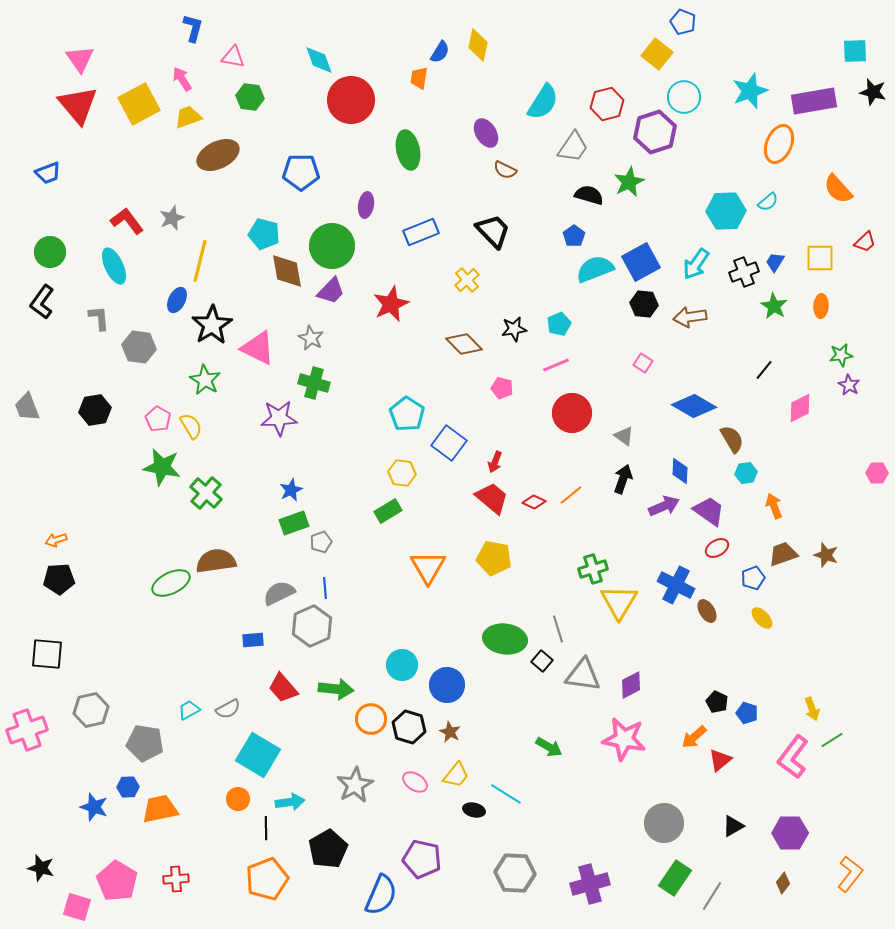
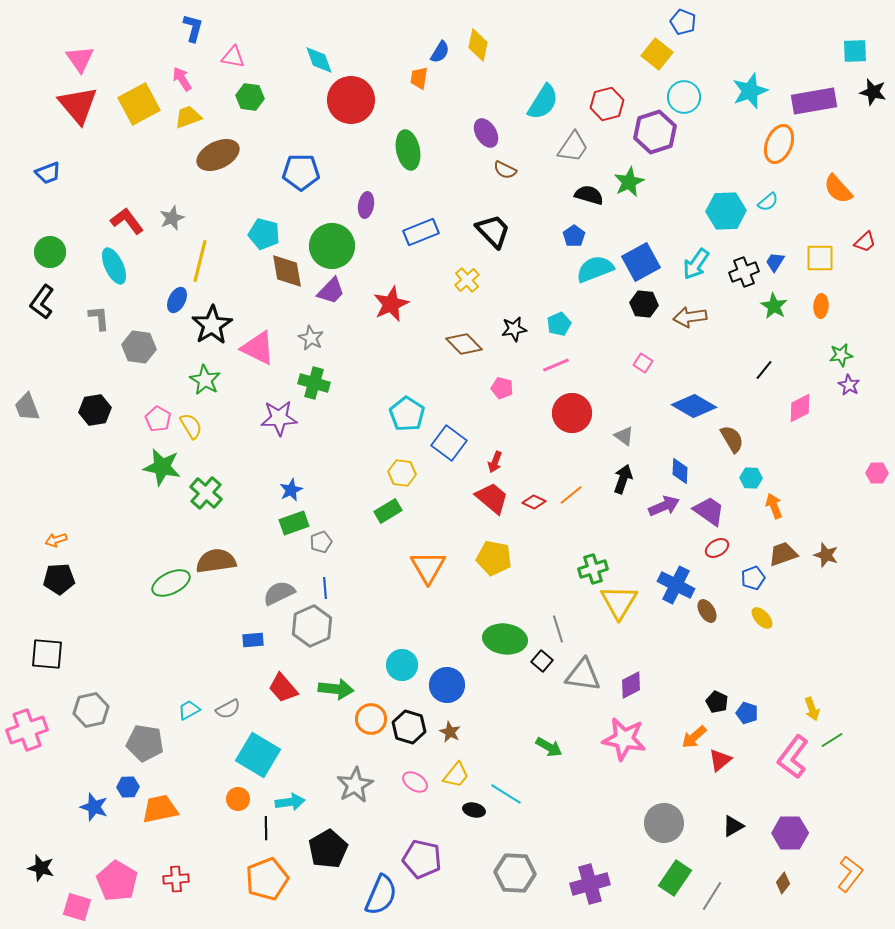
cyan hexagon at (746, 473): moved 5 px right, 5 px down; rotated 10 degrees clockwise
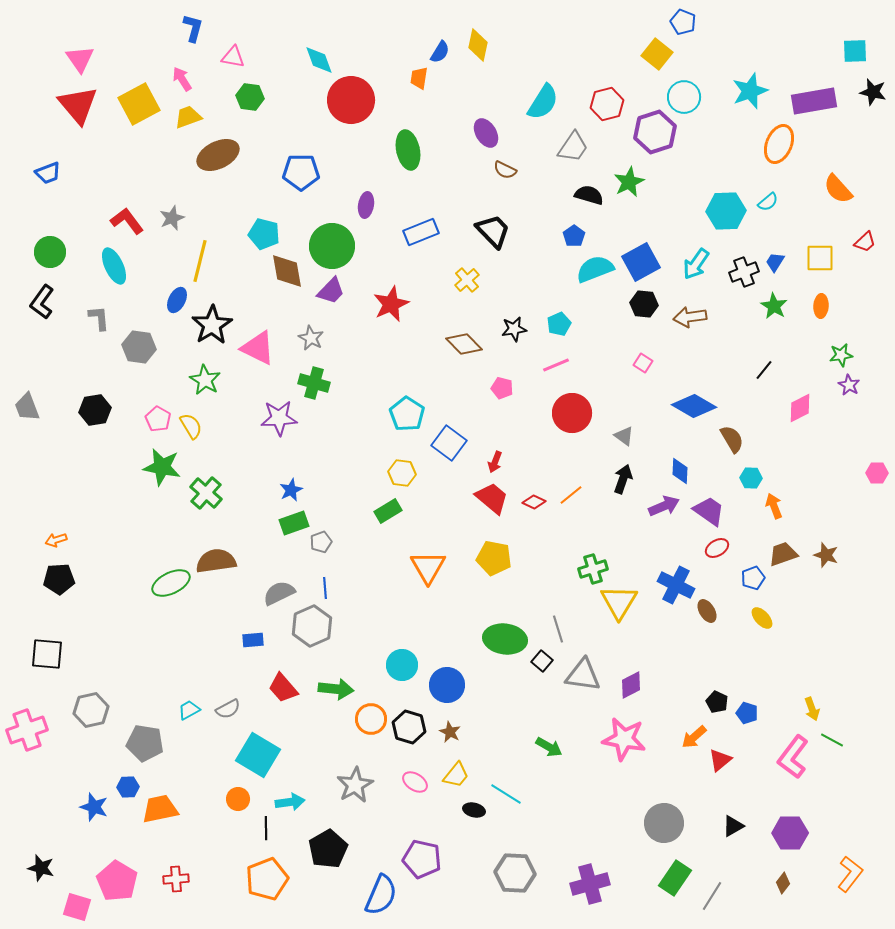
green line at (832, 740): rotated 60 degrees clockwise
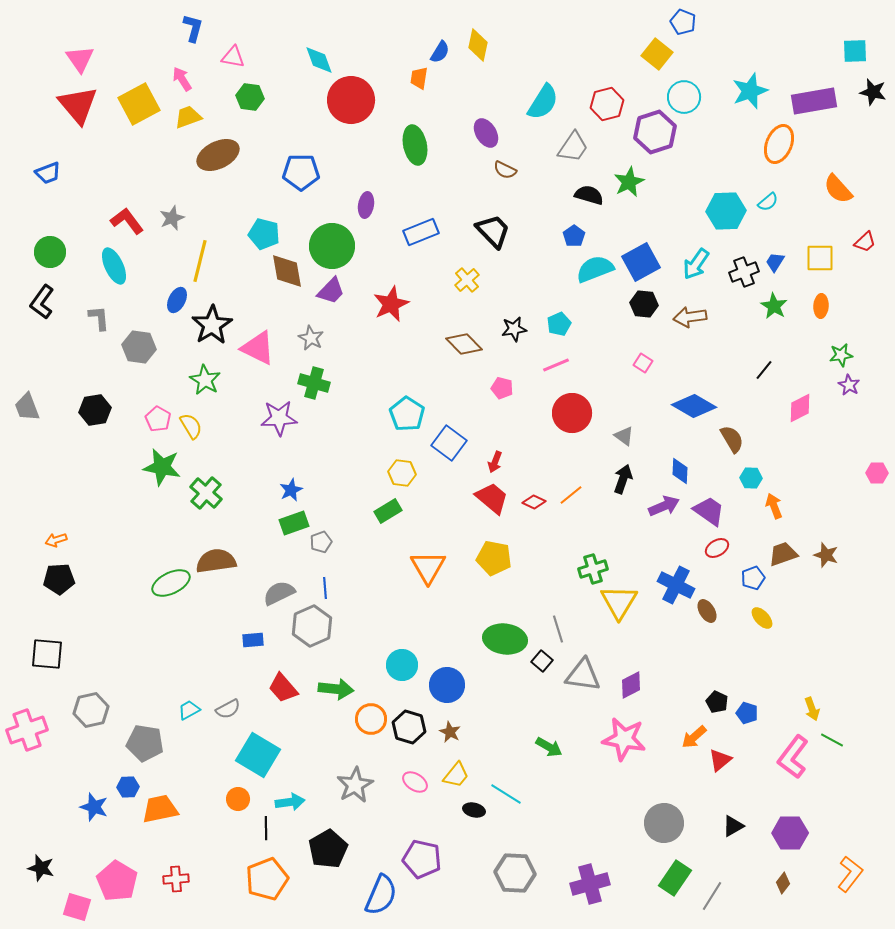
green ellipse at (408, 150): moved 7 px right, 5 px up
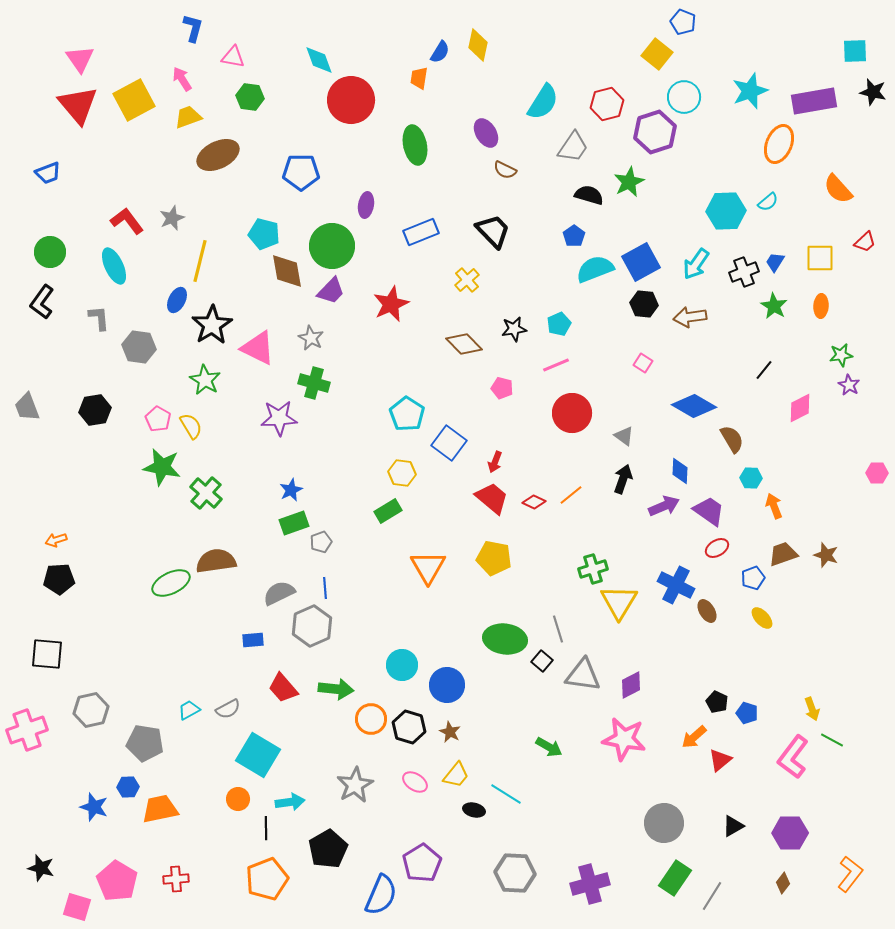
yellow square at (139, 104): moved 5 px left, 4 px up
purple pentagon at (422, 859): moved 4 px down; rotated 27 degrees clockwise
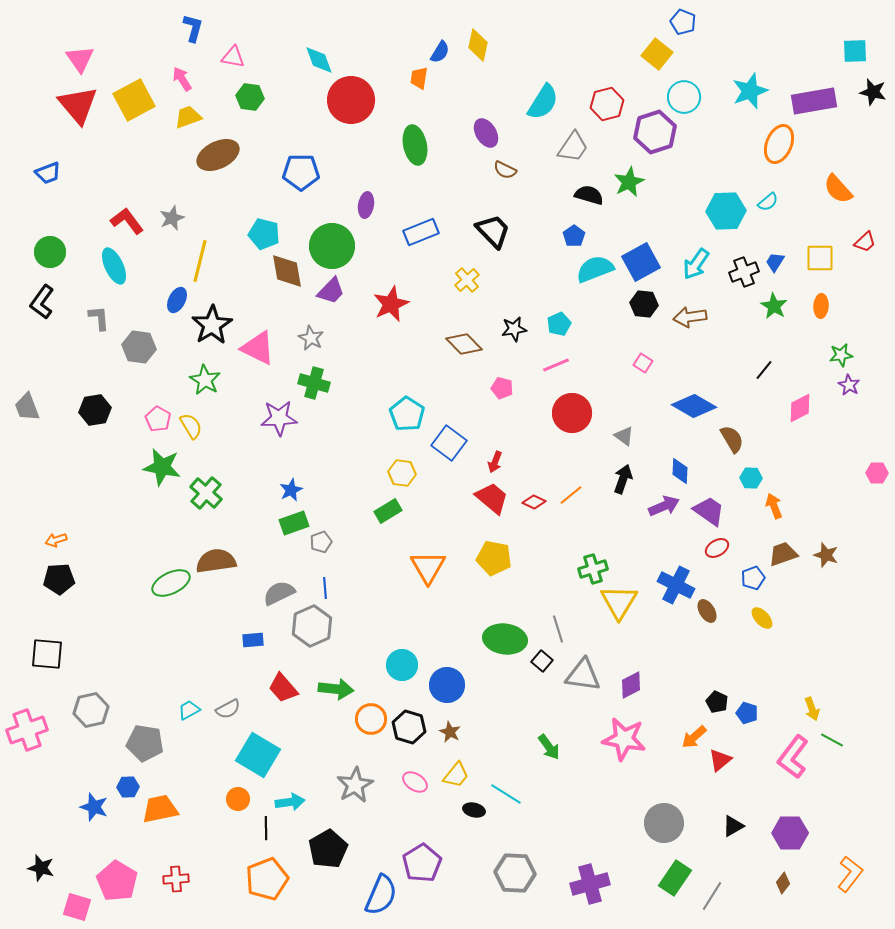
green arrow at (549, 747): rotated 24 degrees clockwise
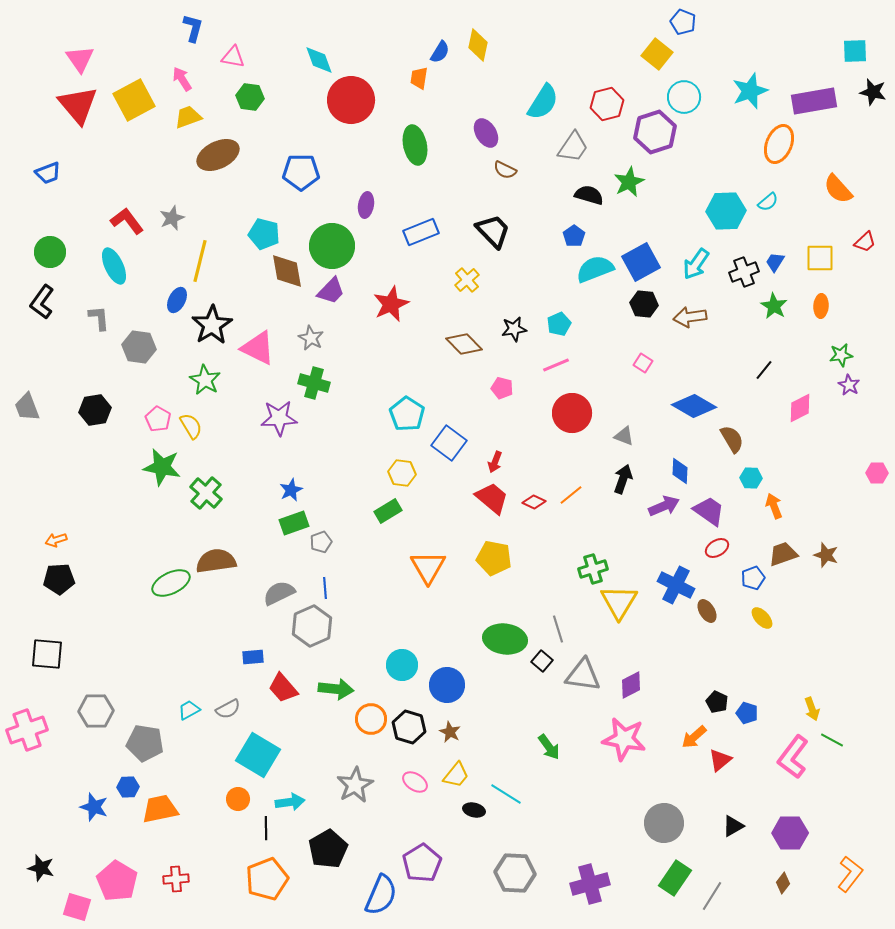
gray triangle at (624, 436): rotated 15 degrees counterclockwise
blue rectangle at (253, 640): moved 17 px down
gray hexagon at (91, 710): moved 5 px right, 1 px down; rotated 12 degrees clockwise
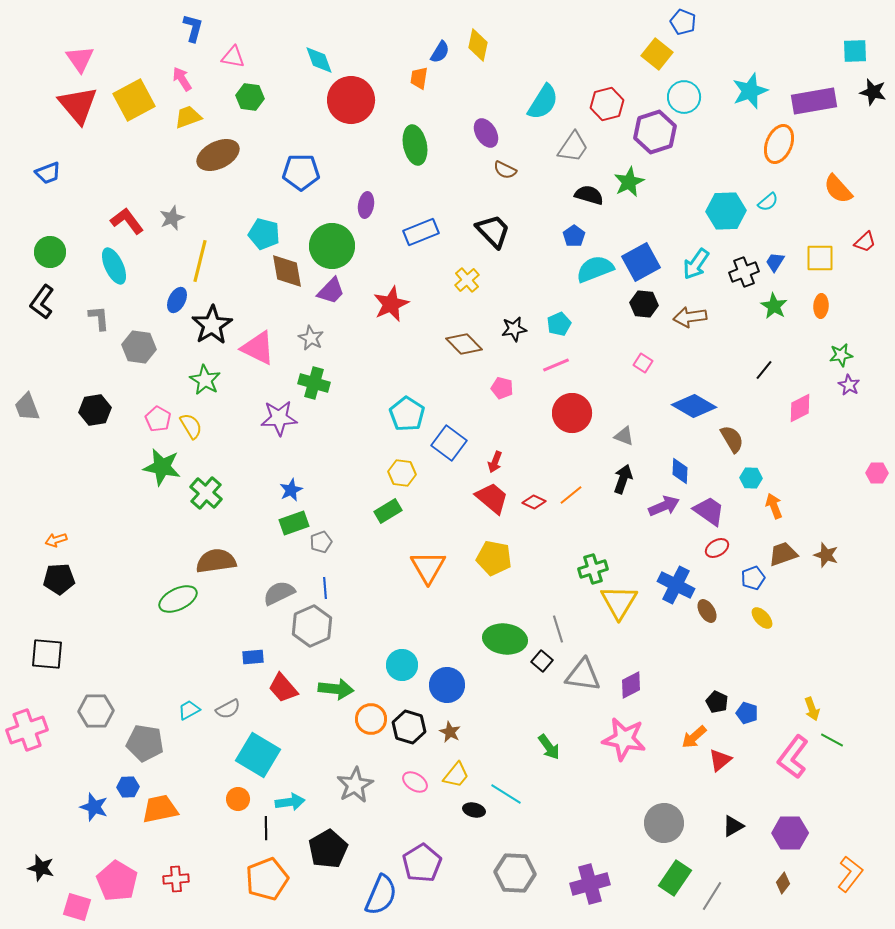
green ellipse at (171, 583): moved 7 px right, 16 px down
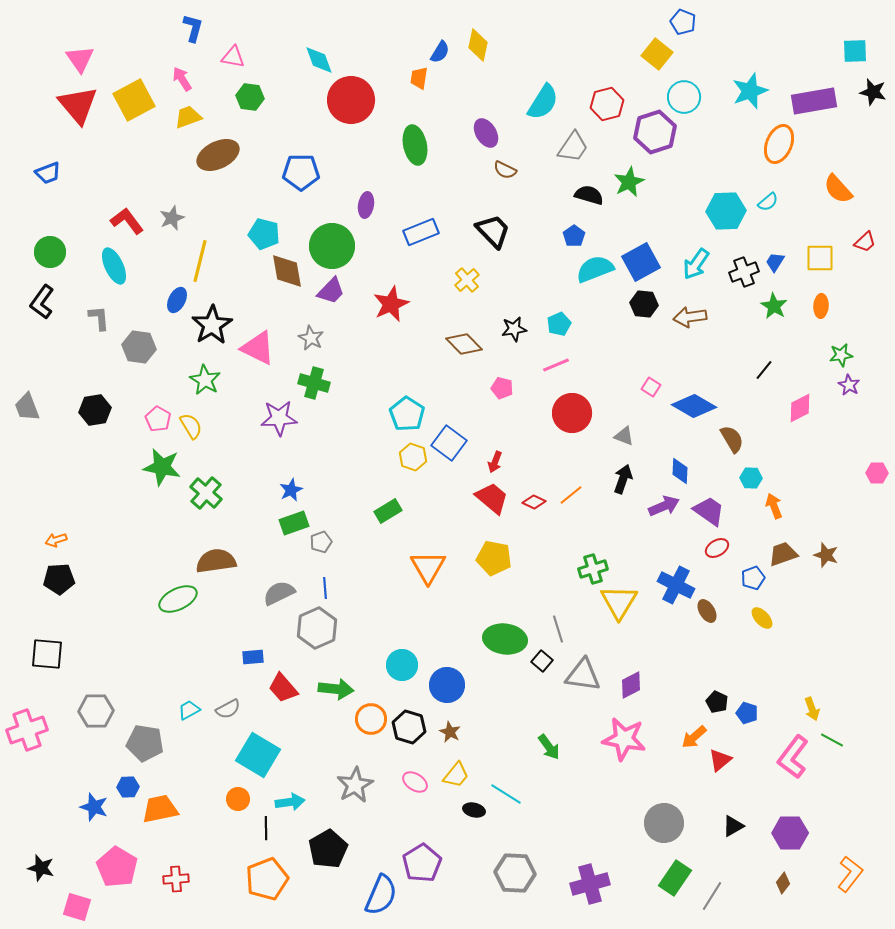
pink square at (643, 363): moved 8 px right, 24 px down
yellow hexagon at (402, 473): moved 11 px right, 16 px up; rotated 12 degrees clockwise
gray hexagon at (312, 626): moved 5 px right, 2 px down
pink pentagon at (117, 881): moved 14 px up
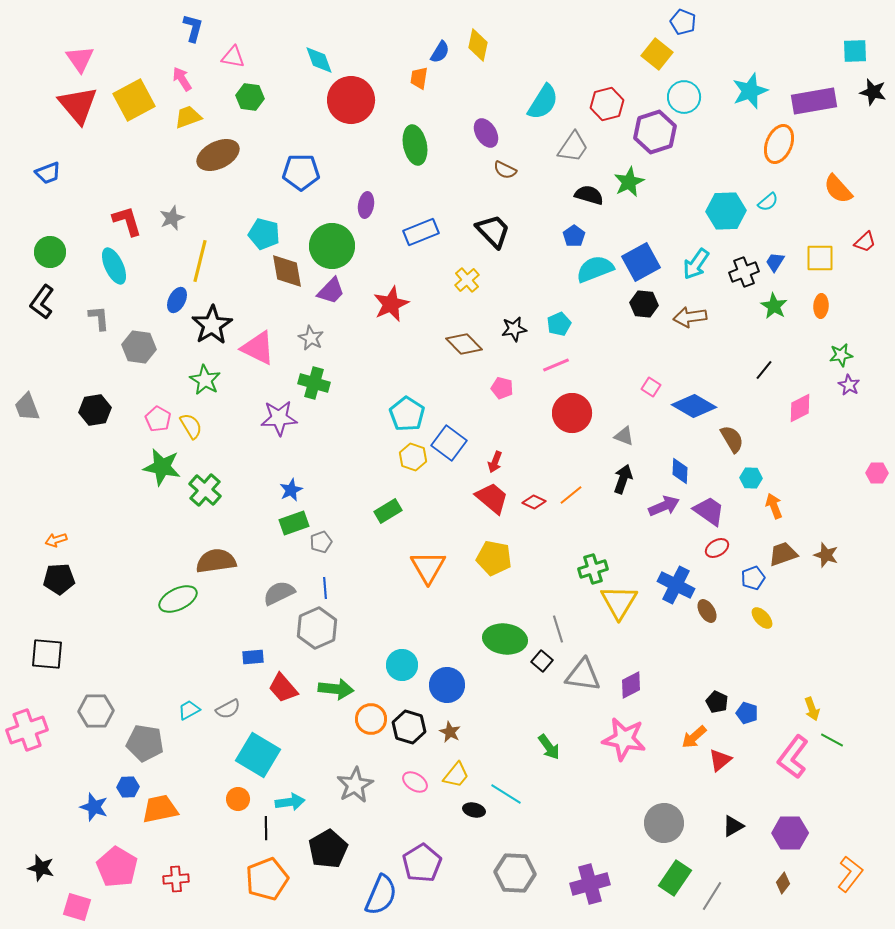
red L-shape at (127, 221): rotated 20 degrees clockwise
green cross at (206, 493): moved 1 px left, 3 px up
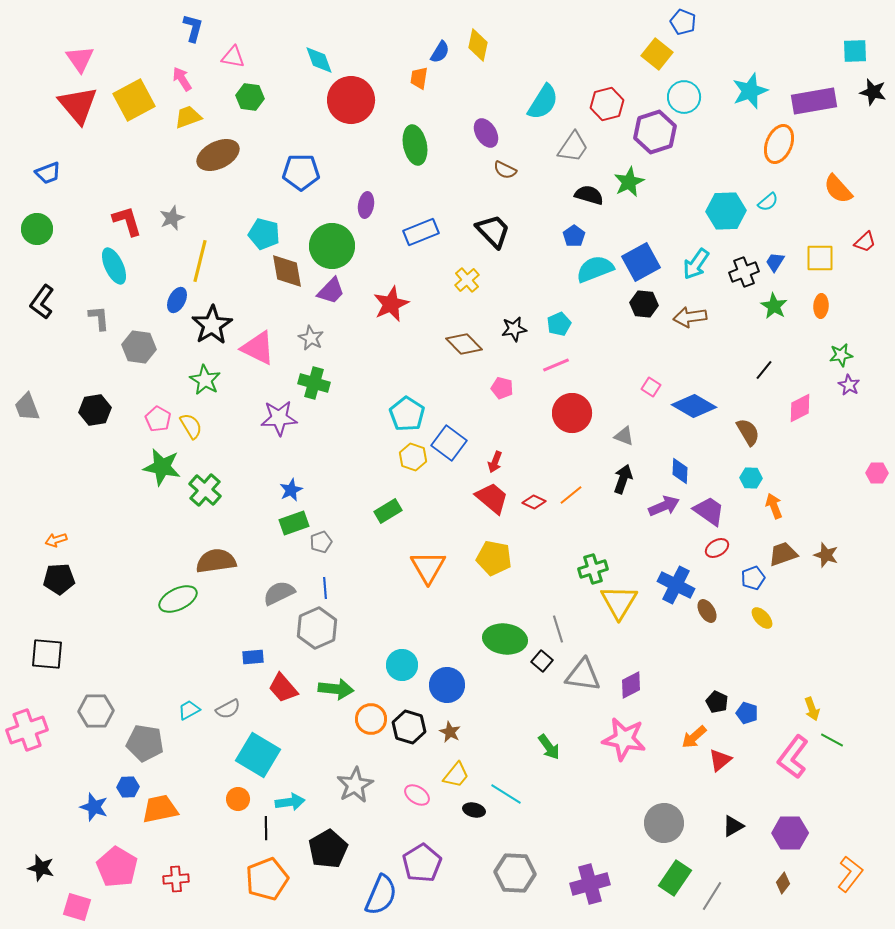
green circle at (50, 252): moved 13 px left, 23 px up
brown semicircle at (732, 439): moved 16 px right, 7 px up
pink ellipse at (415, 782): moved 2 px right, 13 px down
